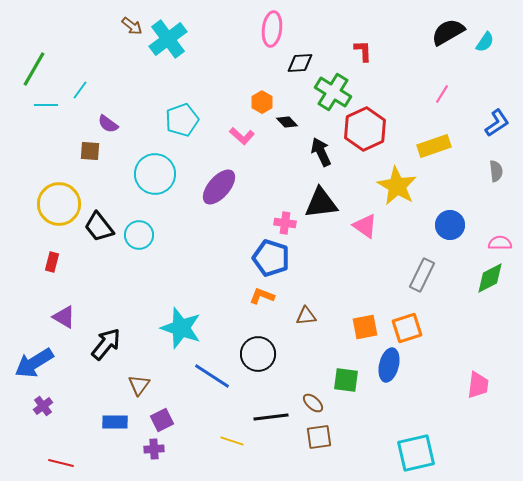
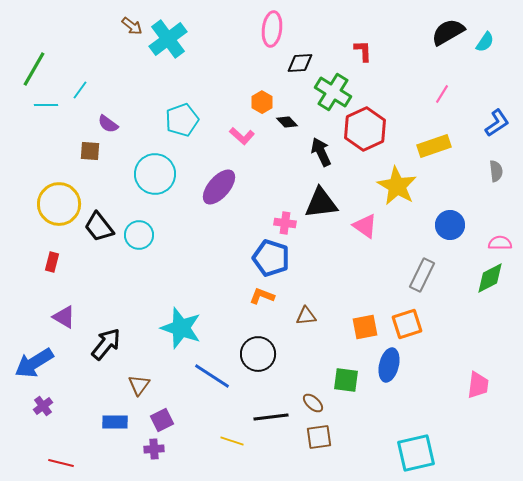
orange square at (407, 328): moved 4 px up
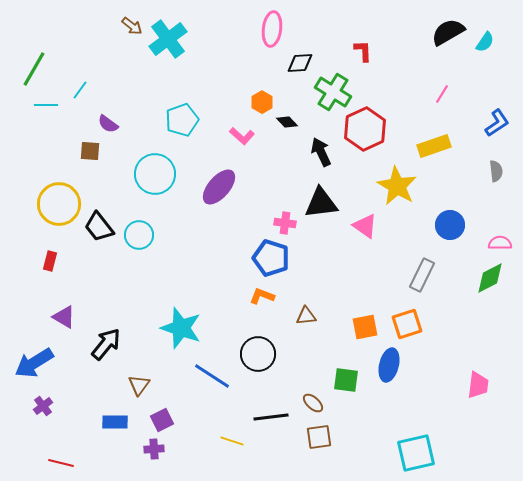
red rectangle at (52, 262): moved 2 px left, 1 px up
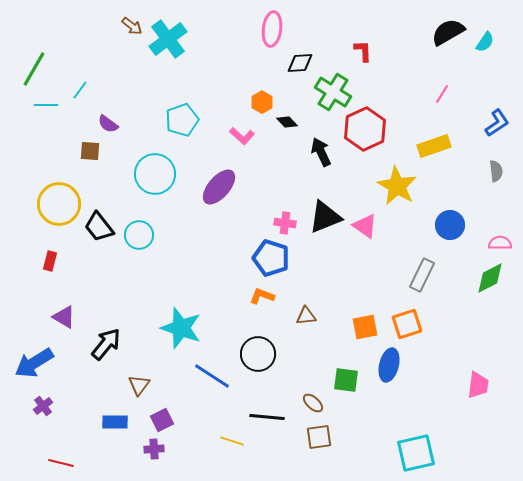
black triangle at (321, 203): moved 4 px right, 14 px down; rotated 15 degrees counterclockwise
black line at (271, 417): moved 4 px left; rotated 12 degrees clockwise
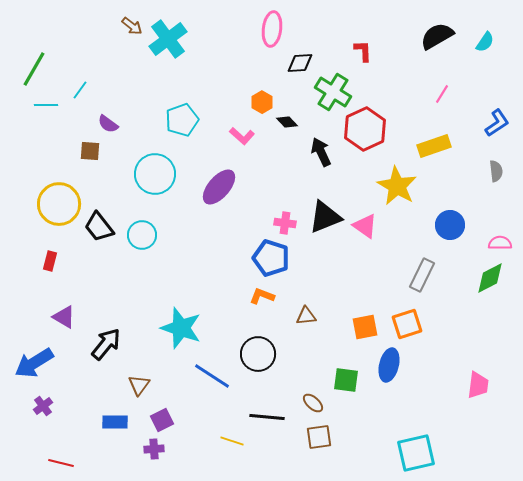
black semicircle at (448, 32): moved 11 px left, 4 px down
cyan circle at (139, 235): moved 3 px right
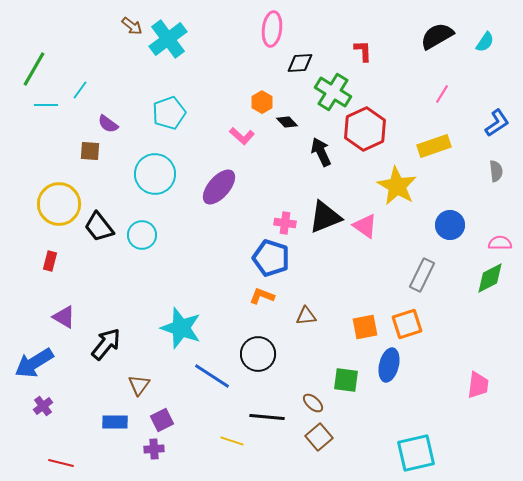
cyan pentagon at (182, 120): moved 13 px left, 7 px up
brown square at (319, 437): rotated 32 degrees counterclockwise
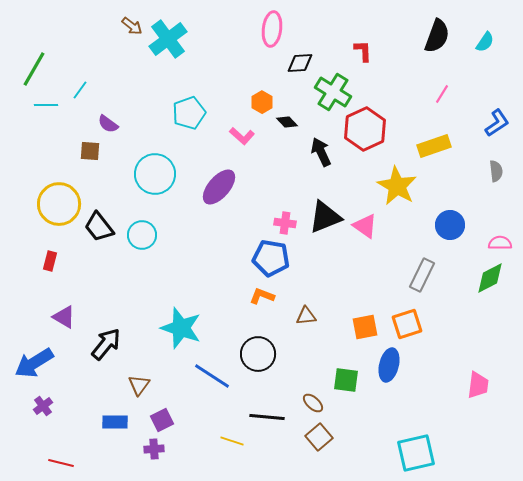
black semicircle at (437, 36): rotated 140 degrees clockwise
cyan pentagon at (169, 113): moved 20 px right
blue pentagon at (271, 258): rotated 9 degrees counterclockwise
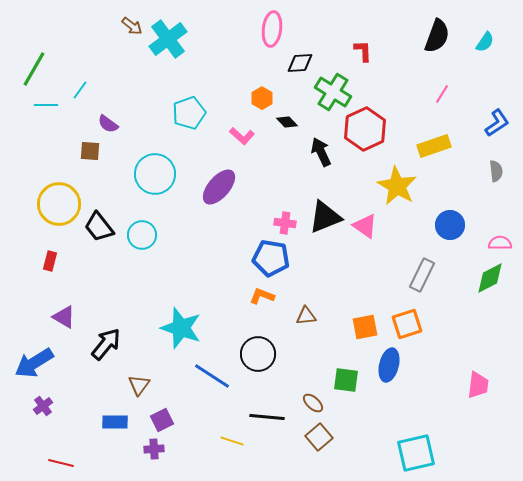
orange hexagon at (262, 102): moved 4 px up
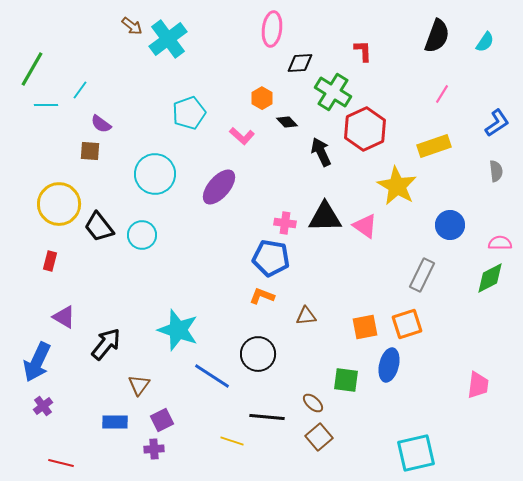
green line at (34, 69): moved 2 px left
purple semicircle at (108, 124): moved 7 px left
black triangle at (325, 217): rotated 21 degrees clockwise
cyan star at (181, 328): moved 3 px left, 2 px down
blue arrow at (34, 363): moved 3 px right, 1 px up; rotated 33 degrees counterclockwise
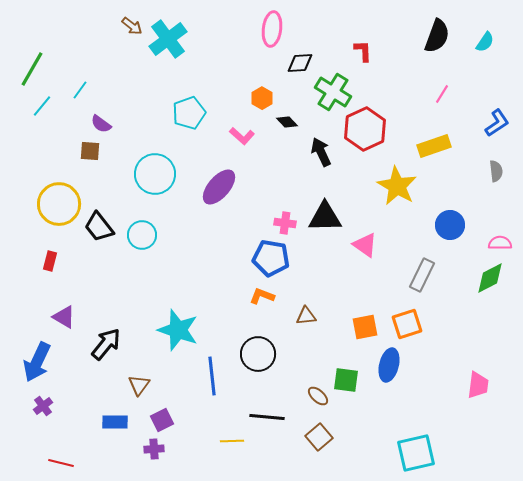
cyan line at (46, 105): moved 4 px left, 1 px down; rotated 50 degrees counterclockwise
pink triangle at (365, 226): moved 19 px down
blue line at (212, 376): rotated 51 degrees clockwise
brown ellipse at (313, 403): moved 5 px right, 7 px up
yellow line at (232, 441): rotated 20 degrees counterclockwise
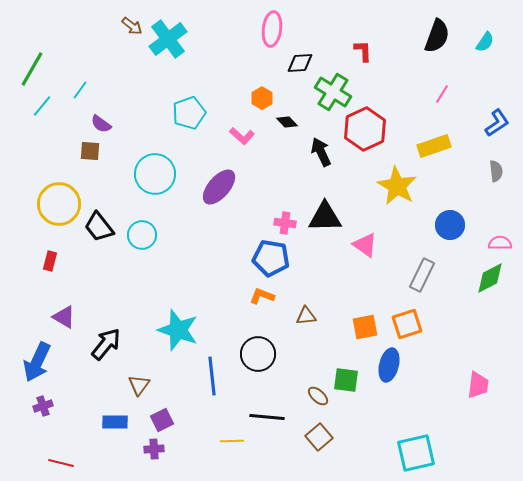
purple cross at (43, 406): rotated 18 degrees clockwise
